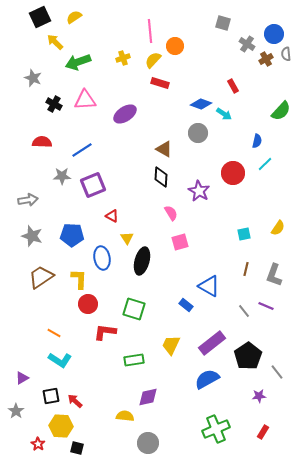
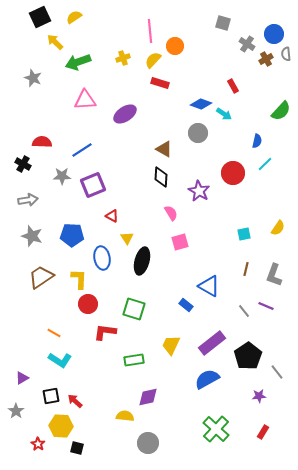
black cross at (54, 104): moved 31 px left, 60 px down
green cross at (216, 429): rotated 24 degrees counterclockwise
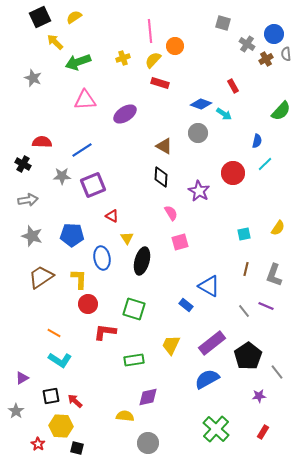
brown triangle at (164, 149): moved 3 px up
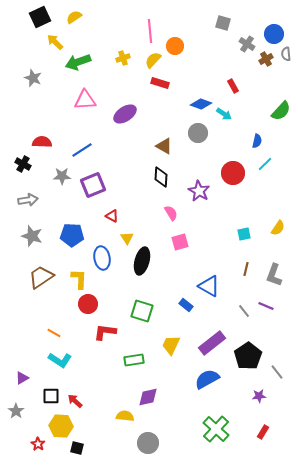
green square at (134, 309): moved 8 px right, 2 px down
black square at (51, 396): rotated 12 degrees clockwise
